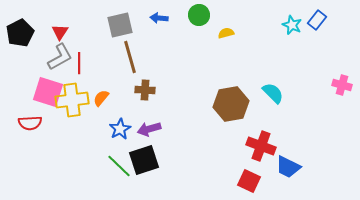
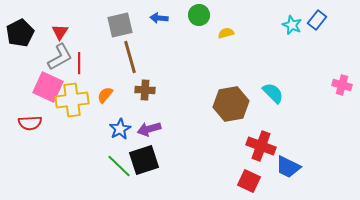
pink square: moved 5 px up; rotated 8 degrees clockwise
orange semicircle: moved 4 px right, 3 px up
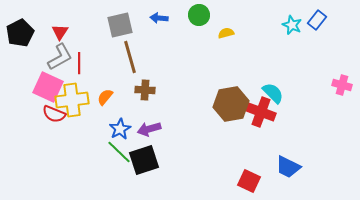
orange semicircle: moved 2 px down
red semicircle: moved 24 px right, 9 px up; rotated 25 degrees clockwise
red cross: moved 34 px up
green line: moved 14 px up
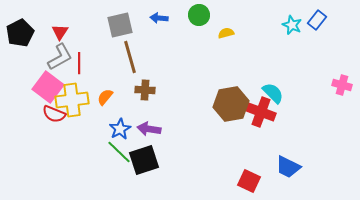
pink square: rotated 12 degrees clockwise
purple arrow: rotated 25 degrees clockwise
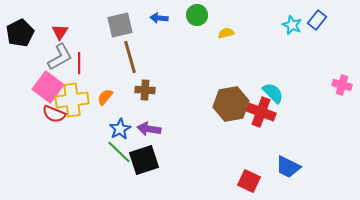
green circle: moved 2 px left
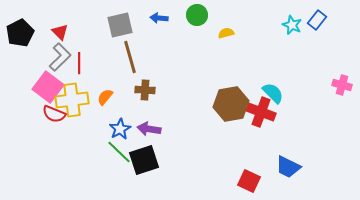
red triangle: rotated 18 degrees counterclockwise
gray L-shape: rotated 16 degrees counterclockwise
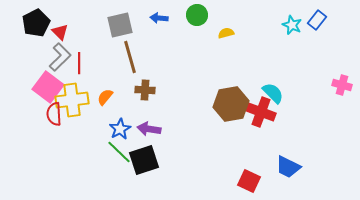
black pentagon: moved 16 px right, 10 px up
red semicircle: rotated 65 degrees clockwise
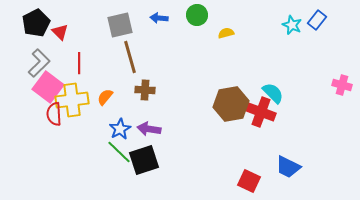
gray L-shape: moved 21 px left, 6 px down
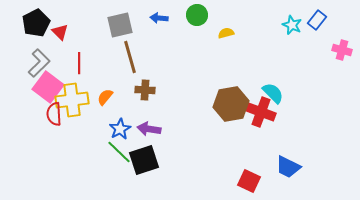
pink cross: moved 35 px up
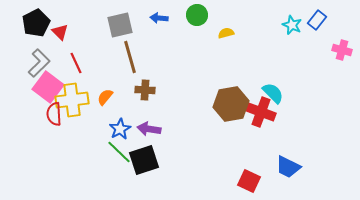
red line: moved 3 px left; rotated 25 degrees counterclockwise
